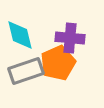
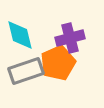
purple cross: rotated 20 degrees counterclockwise
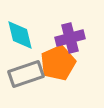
gray rectangle: moved 3 px down
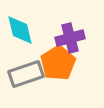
cyan diamond: moved 5 px up
orange pentagon: rotated 8 degrees counterclockwise
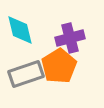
orange pentagon: moved 1 px right, 3 px down
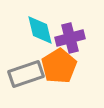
cyan diamond: moved 20 px right
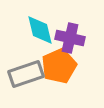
purple cross: rotated 28 degrees clockwise
orange pentagon: rotated 8 degrees clockwise
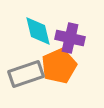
cyan diamond: moved 2 px left, 1 px down
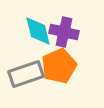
purple cross: moved 6 px left, 6 px up
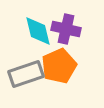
purple cross: moved 2 px right, 3 px up
